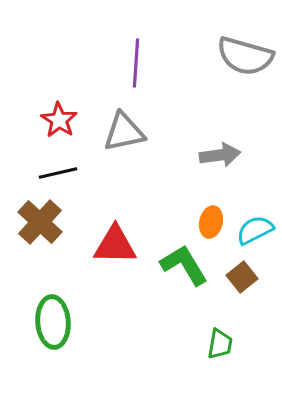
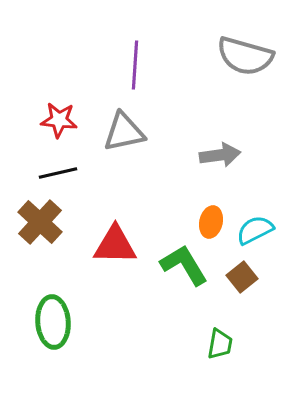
purple line: moved 1 px left, 2 px down
red star: rotated 27 degrees counterclockwise
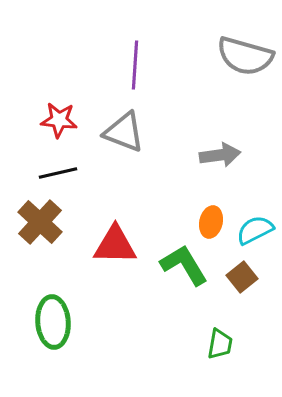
gray triangle: rotated 33 degrees clockwise
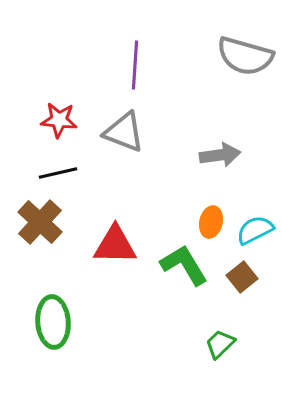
green trapezoid: rotated 144 degrees counterclockwise
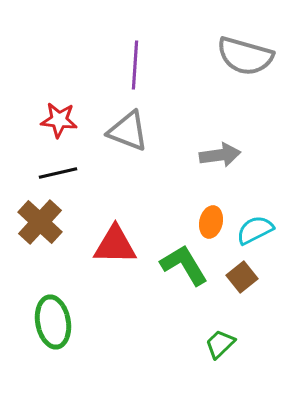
gray triangle: moved 4 px right, 1 px up
green ellipse: rotated 6 degrees counterclockwise
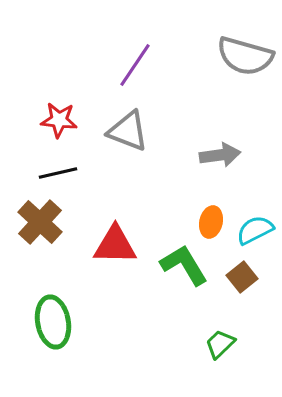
purple line: rotated 30 degrees clockwise
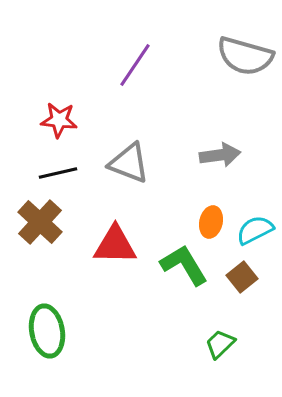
gray triangle: moved 1 px right, 32 px down
green ellipse: moved 6 px left, 9 px down
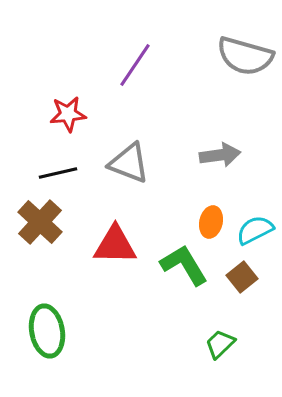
red star: moved 9 px right, 6 px up; rotated 12 degrees counterclockwise
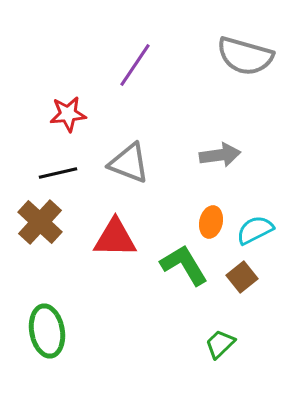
red triangle: moved 7 px up
